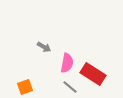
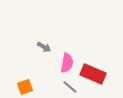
red rectangle: rotated 10 degrees counterclockwise
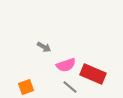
pink semicircle: moved 1 px left, 2 px down; rotated 60 degrees clockwise
orange square: moved 1 px right
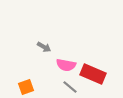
pink semicircle: rotated 30 degrees clockwise
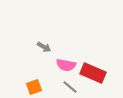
red rectangle: moved 1 px up
orange square: moved 8 px right
